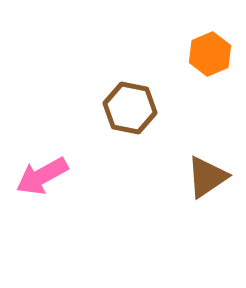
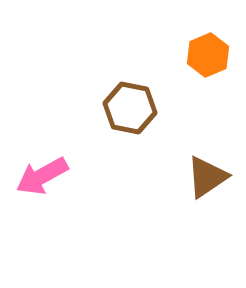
orange hexagon: moved 2 px left, 1 px down
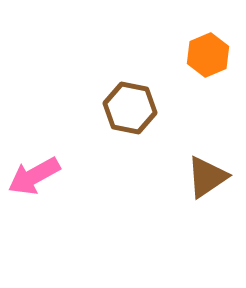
pink arrow: moved 8 px left
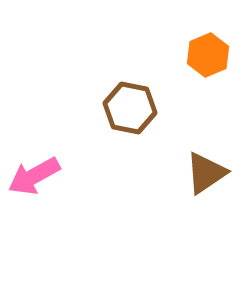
brown triangle: moved 1 px left, 4 px up
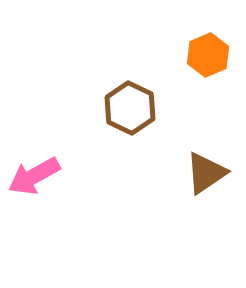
brown hexagon: rotated 15 degrees clockwise
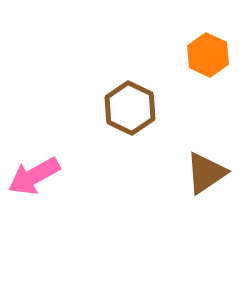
orange hexagon: rotated 12 degrees counterclockwise
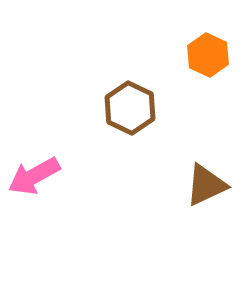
brown triangle: moved 12 px down; rotated 9 degrees clockwise
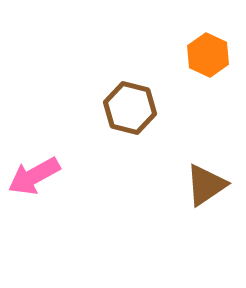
brown hexagon: rotated 12 degrees counterclockwise
brown triangle: rotated 9 degrees counterclockwise
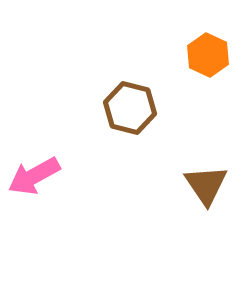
brown triangle: rotated 30 degrees counterclockwise
